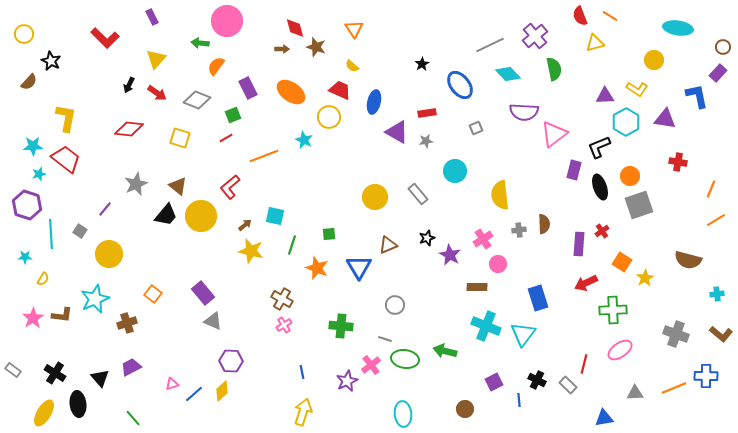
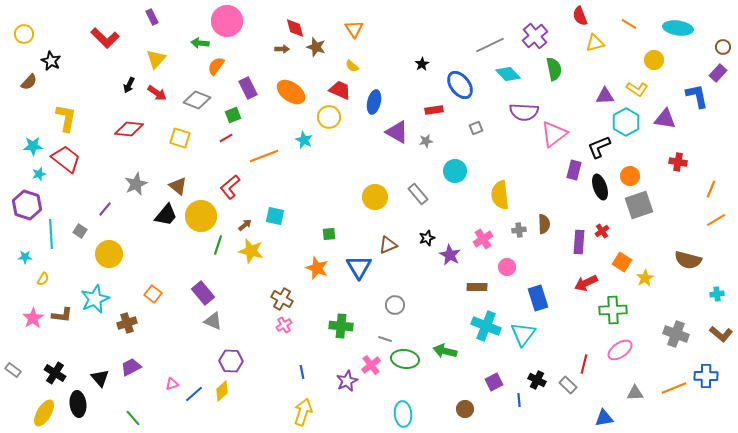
orange line at (610, 16): moved 19 px right, 8 px down
red rectangle at (427, 113): moved 7 px right, 3 px up
purple rectangle at (579, 244): moved 2 px up
green line at (292, 245): moved 74 px left
pink circle at (498, 264): moved 9 px right, 3 px down
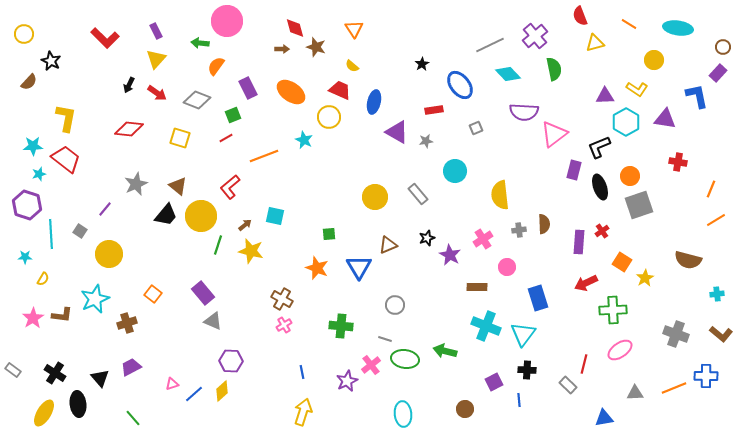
purple rectangle at (152, 17): moved 4 px right, 14 px down
black cross at (537, 380): moved 10 px left, 10 px up; rotated 24 degrees counterclockwise
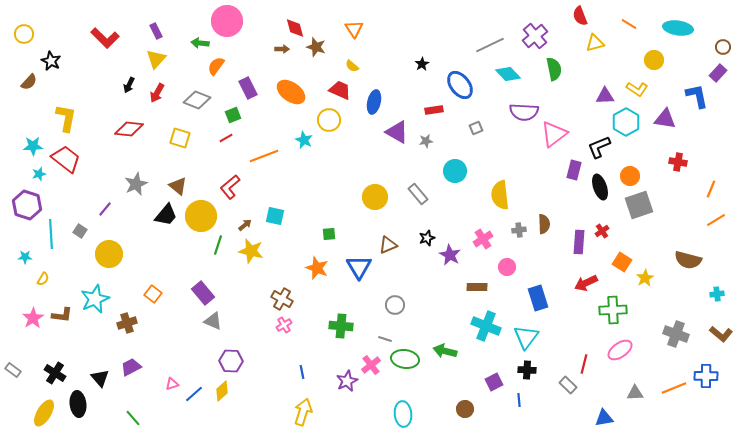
red arrow at (157, 93): rotated 84 degrees clockwise
yellow circle at (329, 117): moved 3 px down
cyan triangle at (523, 334): moved 3 px right, 3 px down
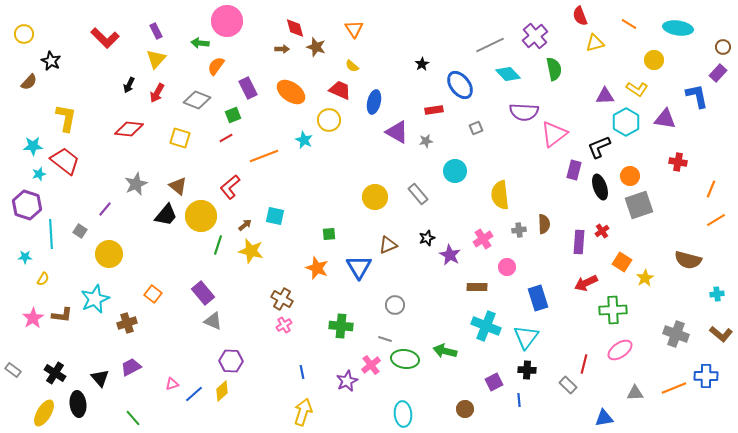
red trapezoid at (66, 159): moved 1 px left, 2 px down
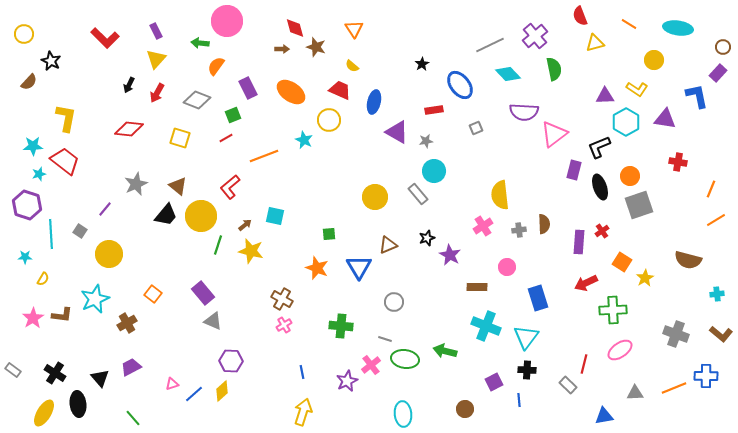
cyan circle at (455, 171): moved 21 px left
pink cross at (483, 239): moved 13 px up
gray circle at (395, 305): moved 1 px left, 3 px up
brown cross at (127, 323): rotated 12 degrees counterclockwise
blue triangle at (604, 418): moved 2 px up
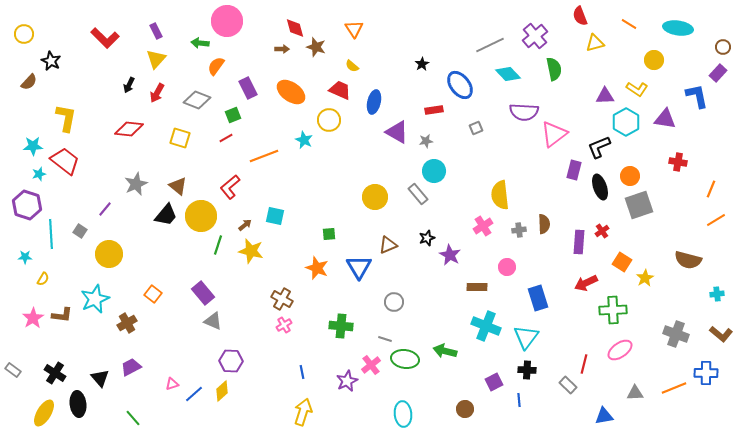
blue cross at (706, 376): moved 3 px up
